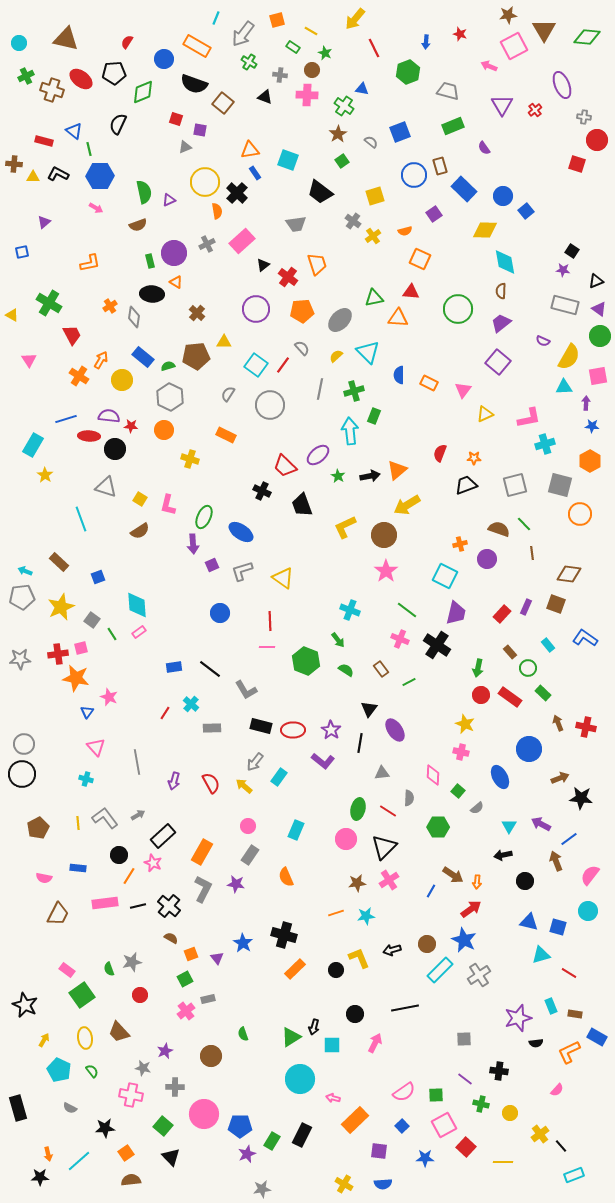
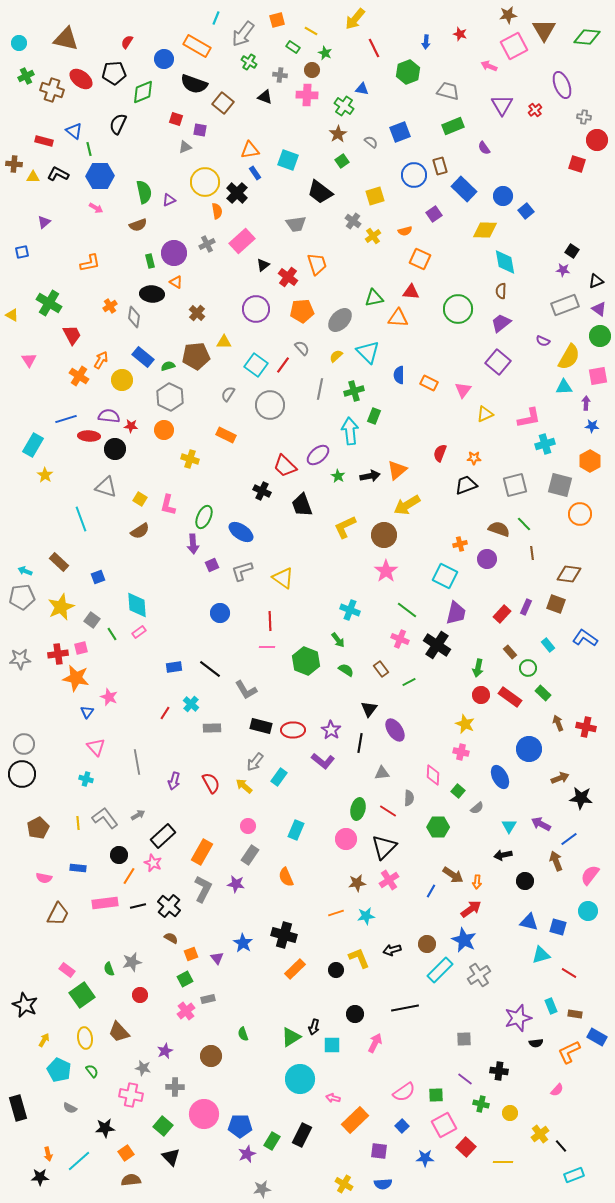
gray rectangle at (565, 305): rotated 36 degrees counterclockwise
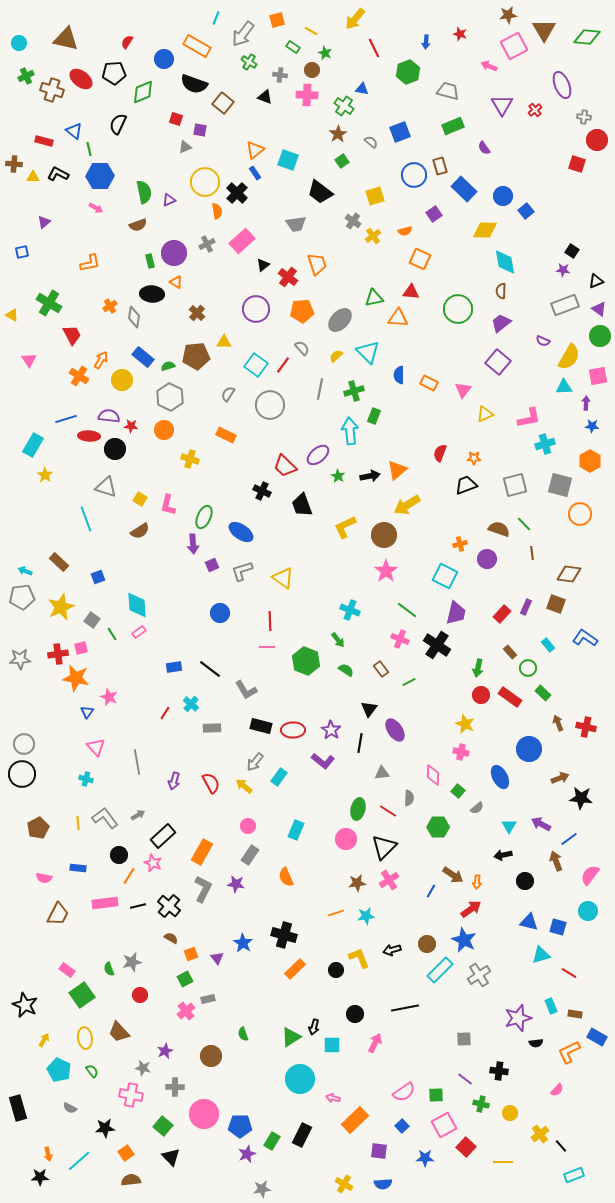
orange triangle at (250, 150): moved 5 px right; rotated 30 degrees counterclockwise
cyan line at (81, 519): moved 5 px right
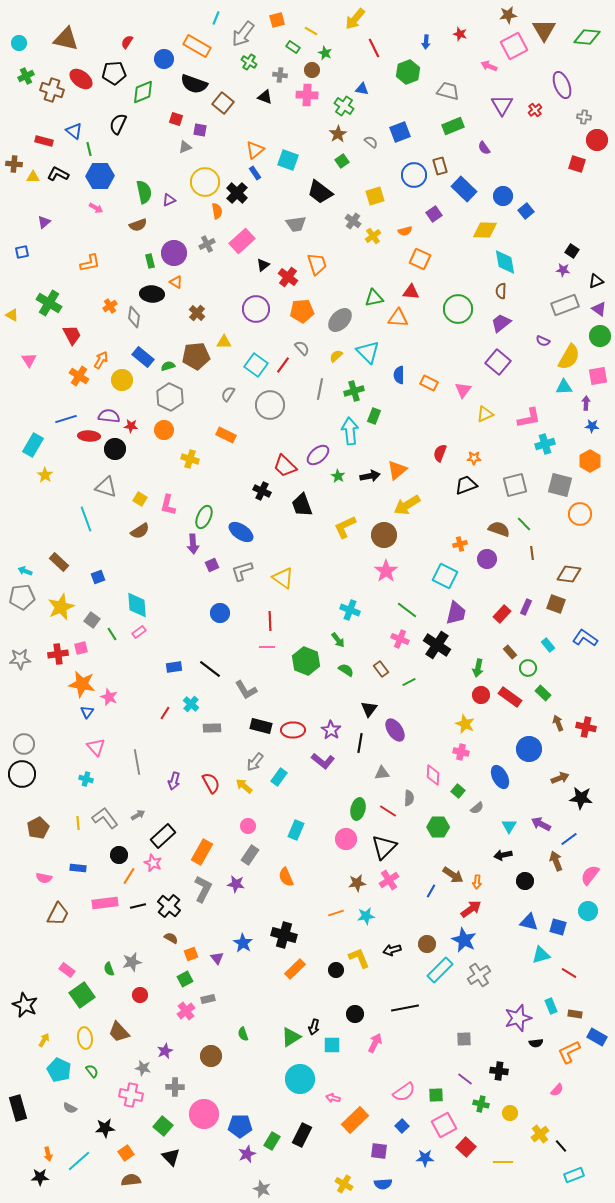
orange star at (76, 678): moved 6 px right, 6 px down
gray star at (262, 1189): rotated 30 degrees clockwise
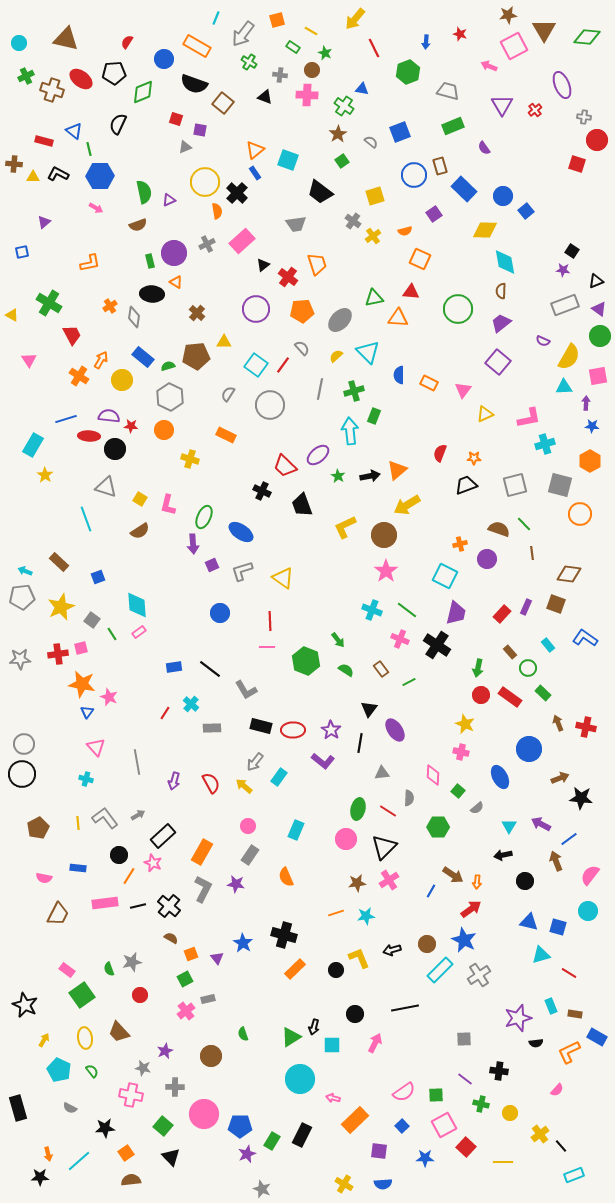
cyan cross at (350, 610): moved 22 px right
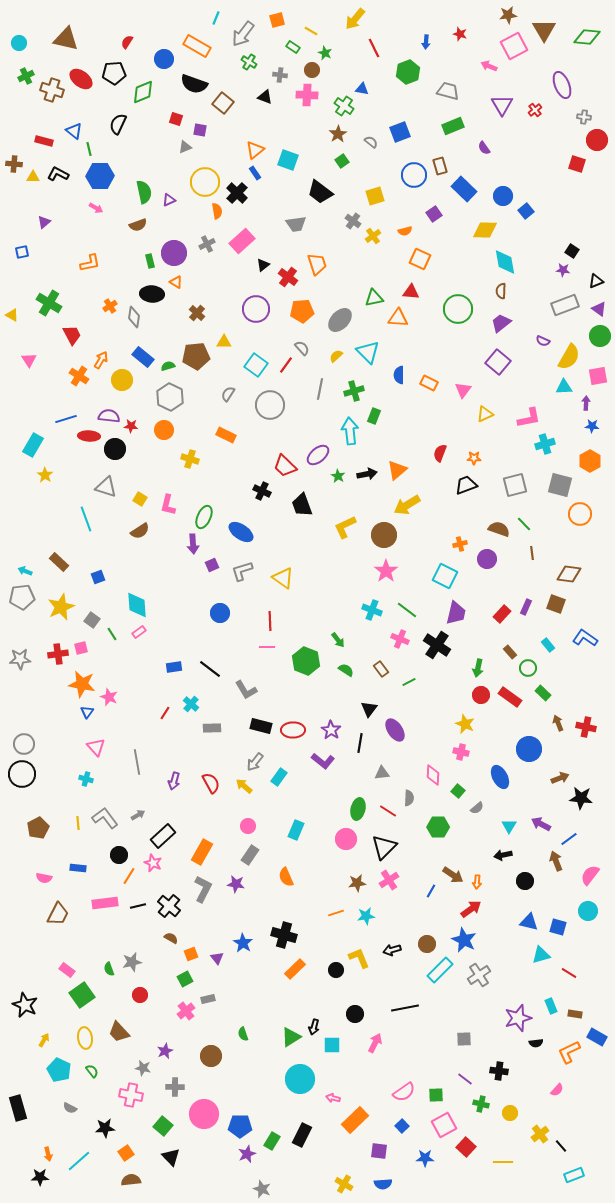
red line at (283, 365): moved 3 px right
black arrow at (370, 476): moved 3 px left, 2 px up
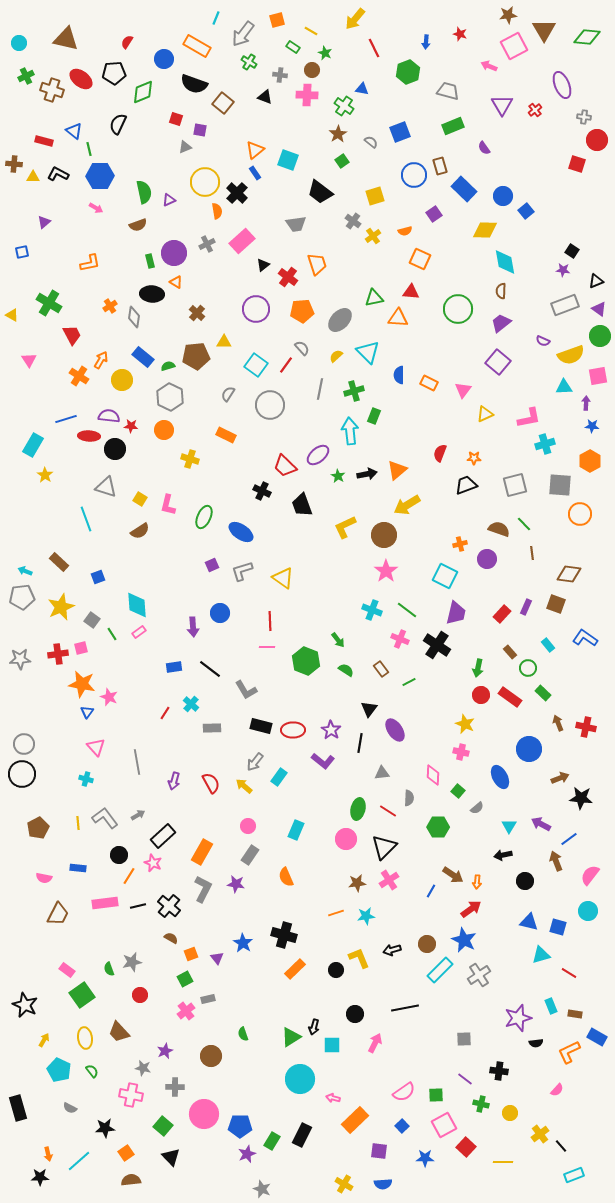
yellow semicircle at (569, 357): moved 2 px right, 2 px up; rotated 40 degrees clockwise
gray square at (560, 485): rotated 10 degrees counterclockwise
purple arrow at (193, 544): moved 83 px down
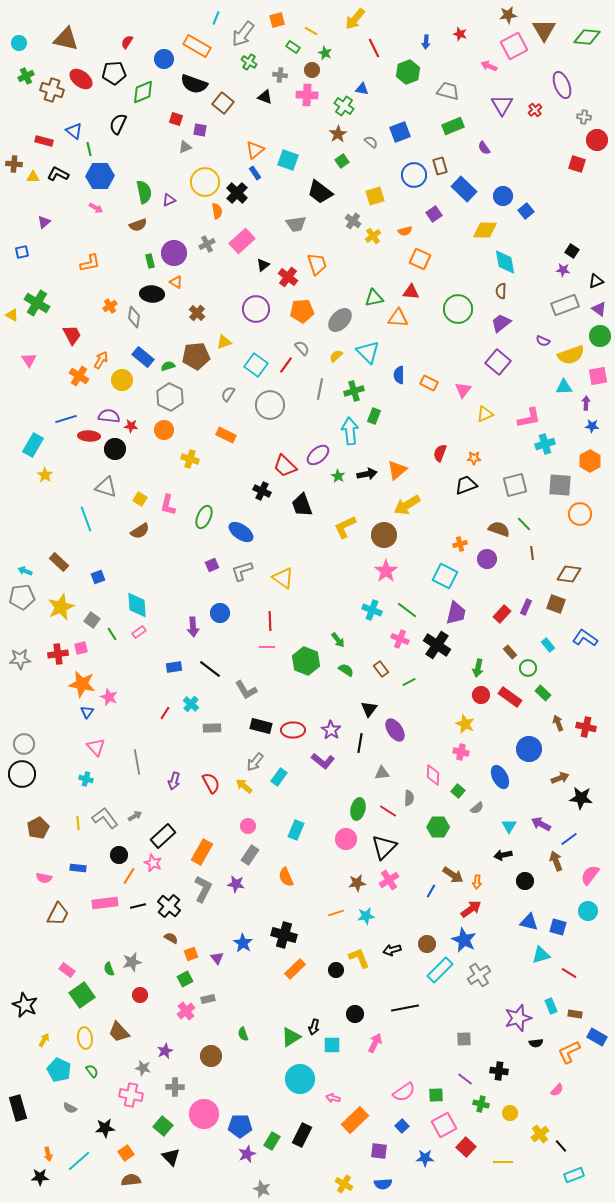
green cross at (49, 303): moved 12 px left
yellow triangle at (224, 342): rotated 21 degrees counterclockwise
gray arrow at (138, 815): moved 3 px left, 1 px down
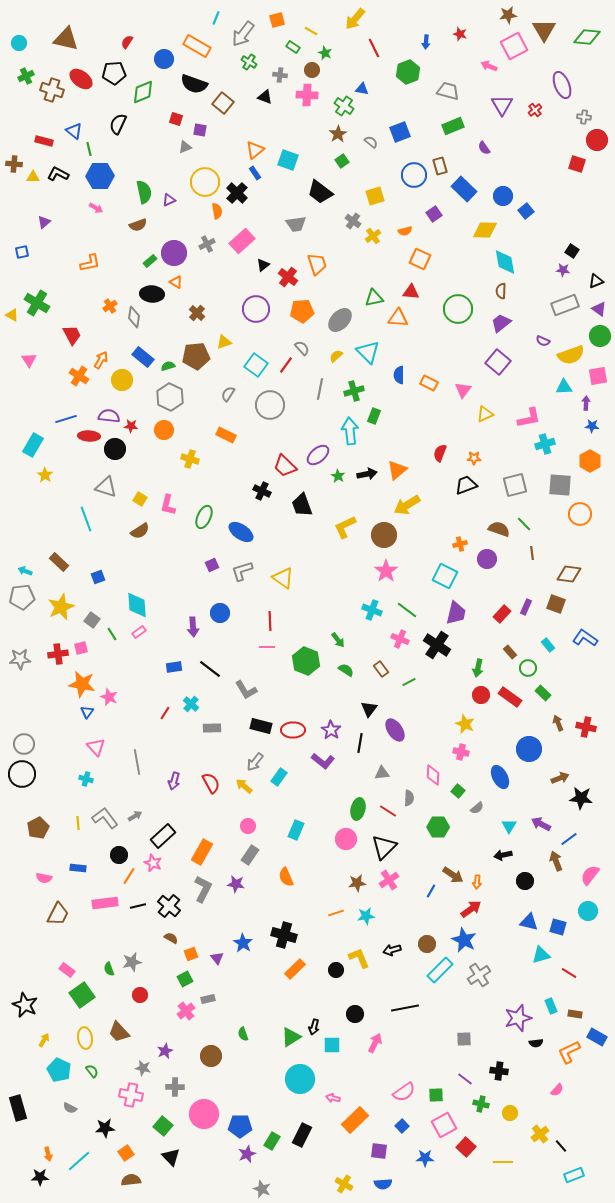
green rectangle at (150, 261): rotated 64 degrees clockwise
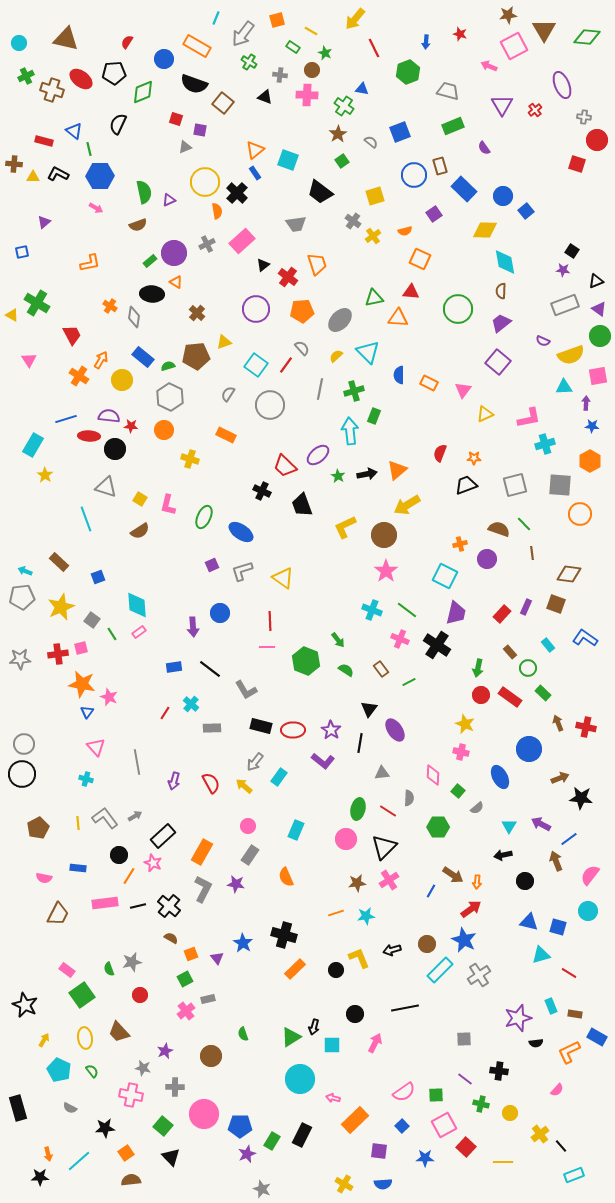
orange cross at (110, 306): rotated 24 degrees counterclockwise
